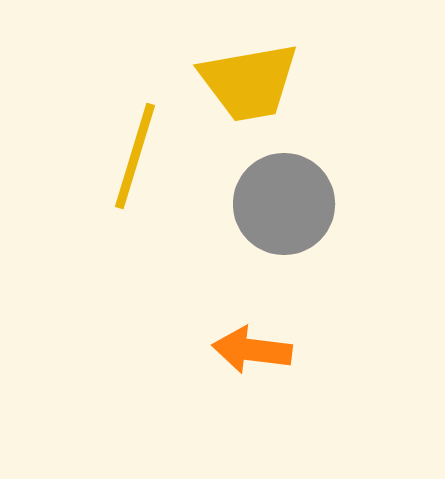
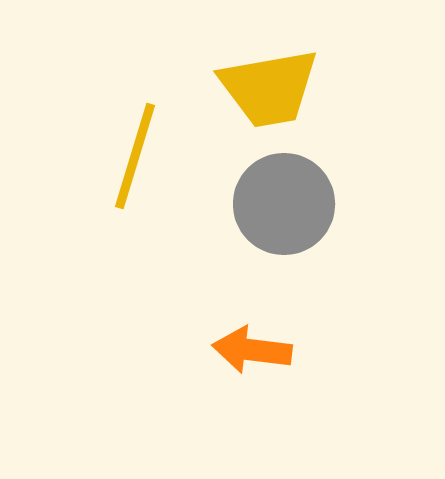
yellow trapezoid: moved 20 px right, 6 px down
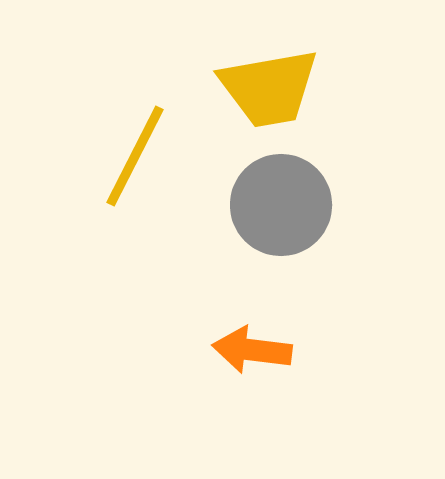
yellow line: rotated 10 degrees clockwise
gray circle: moved 3 px left, 1 px down
